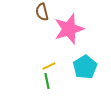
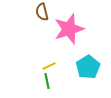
cyan pentagon: moved 3 px right
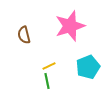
brown semicircle: moved 18 px left, 23 px down
pink star: moved 1 px right, 3 px up
cyan pentagon: rotated 10 degrees clockwise
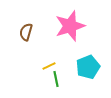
brown semicircle: moved 2 px right, 3 px up; rotated 30 degrees clockwise
green line: moved 9 px right, 2 px up
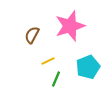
brown semicircle: moved 6 px right, 3 px down; rotated 12 degrees clockwise
yellow line: moved 1 px left, 5 px up
green line: rotated 35 degrees clockwise
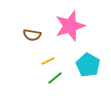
brown semicircle: rotated 108 degrees counterclockwise
cyan pentagon: moved 2 px up; rotated 20 degrees counterclockwise
green line: moved 1 px left, 1 px up; rotated 28 degrees clockwise
